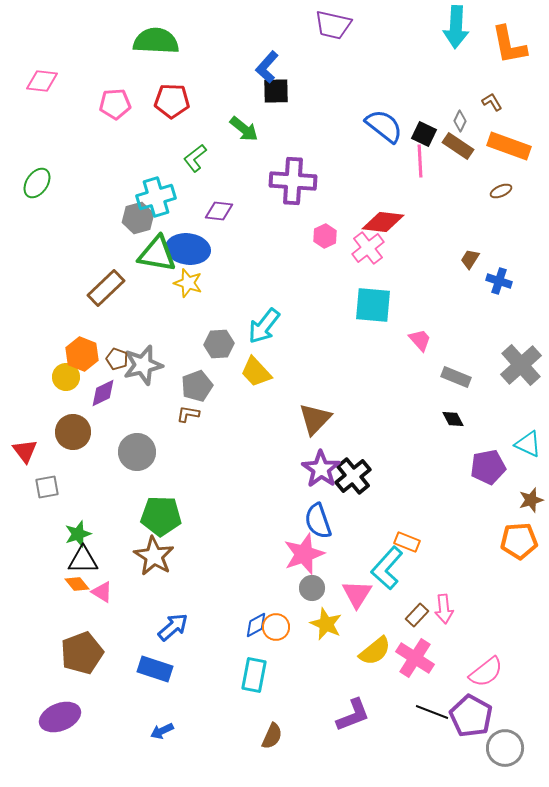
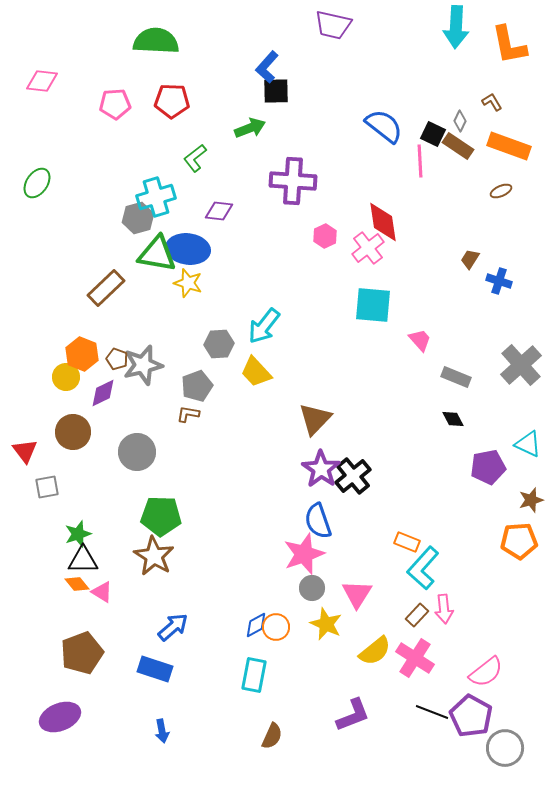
green arrow at (244, 129): moved 6 px right, 1 px up; rotated 60 degrees counterclockwise
black square at (424, 134): moved 9 px right
red diamond at (383, 222): rotated 75 degrees clockwise
cyan L-shape at (387, 568): moved 36 px right
blue arrow at (162, 731): rotated 75 degrees counterclockwise
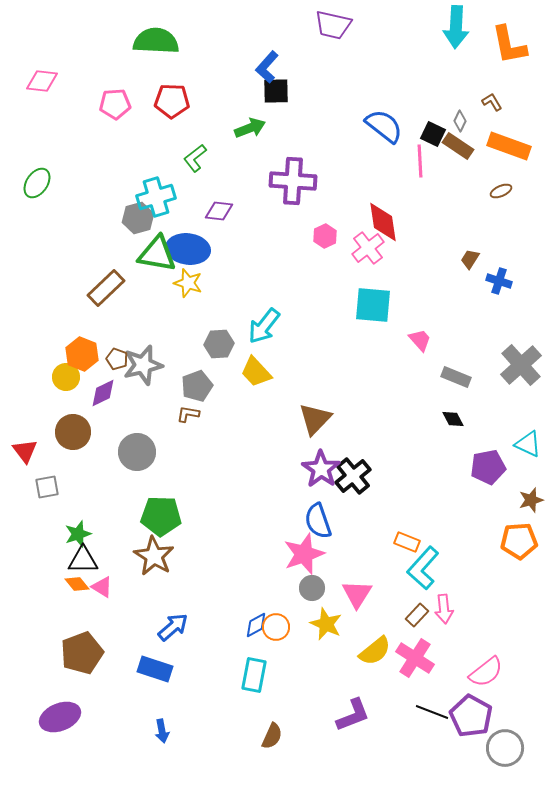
pink triangle at (102, 592): moved 5 px up
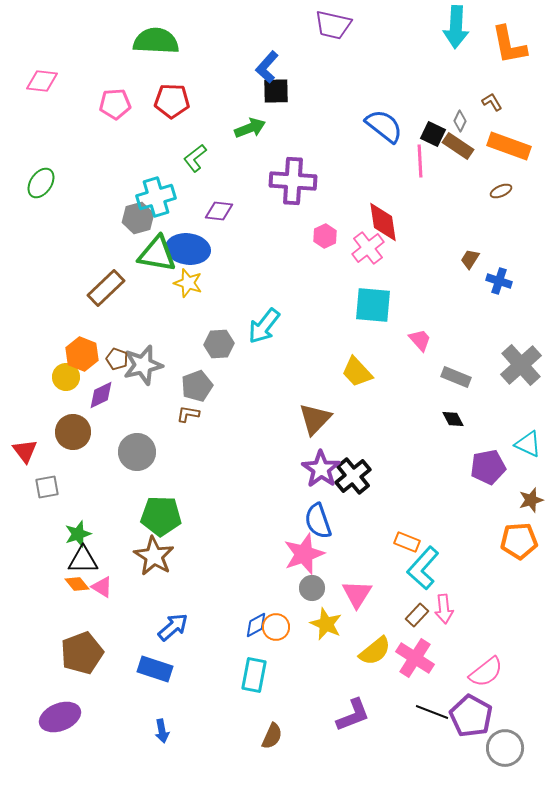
green ellipse at (37, 183): moved 4 px right
yellow trapezoid at (256, 372): moved 101 px right
purple diamond at (103, 393): moved 2 px left, 2 px down
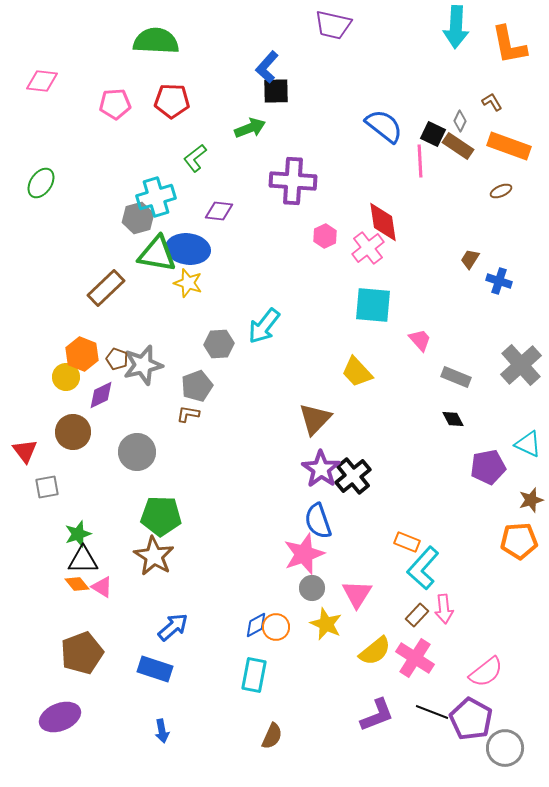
purple L-shape at (353, 715): moved 24 px right
purple pentagon at (471, 716): moved 3 px down
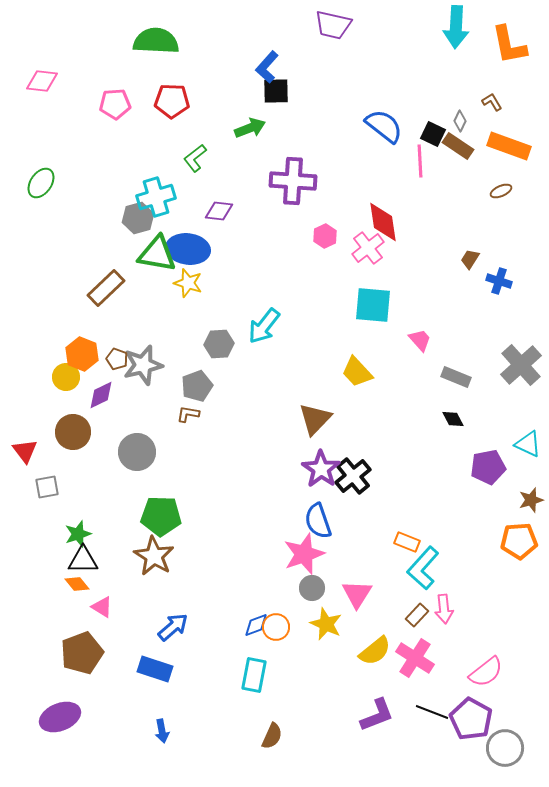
pink triangle at (102, 587): moved 20 px down
blue diamond at (256, 625): rotated 8 degrees clockwise
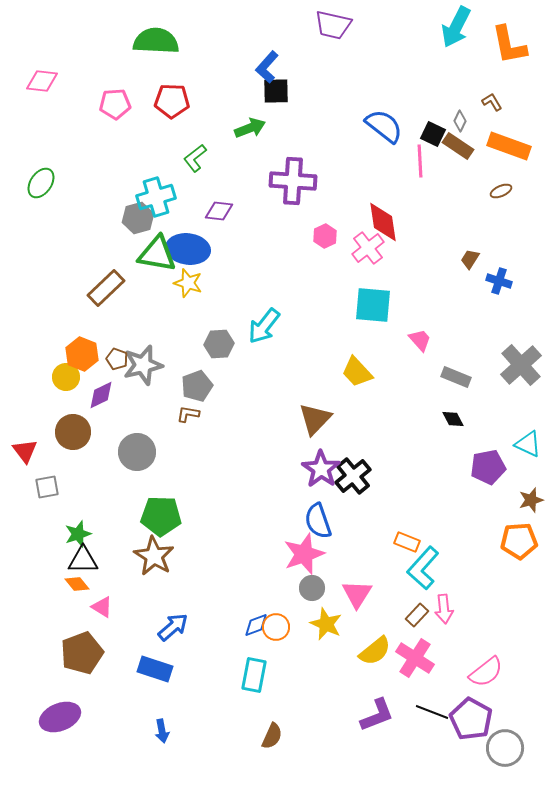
cyan arrow at (456, 27): rotated 24 degrees clockwise
